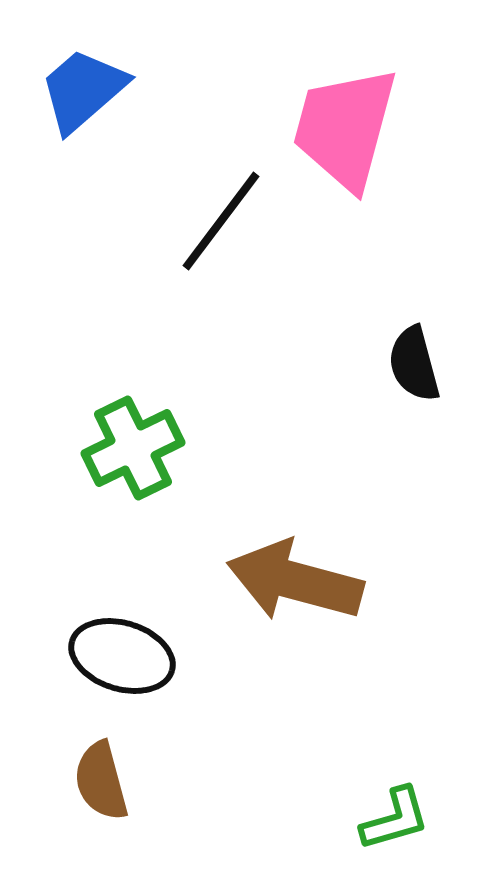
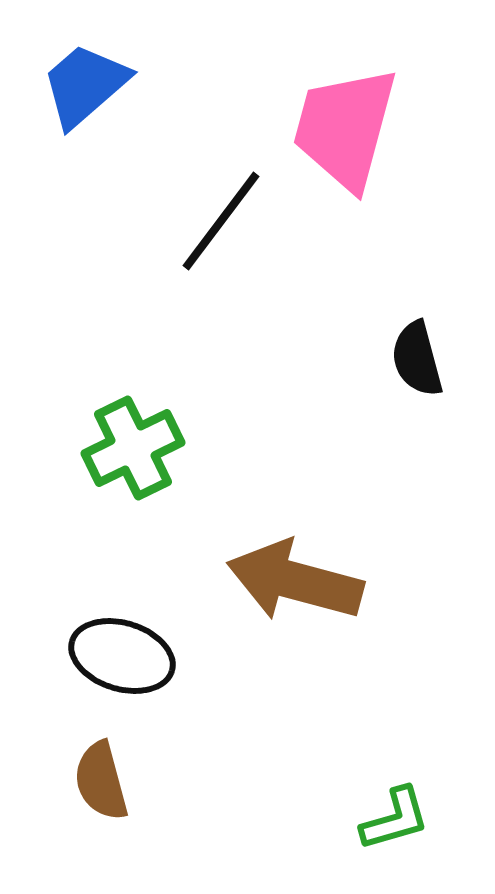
blue trapezoid: moved 2 px right, 5 px up
black semicircle: moved 3 px right, 5 px up
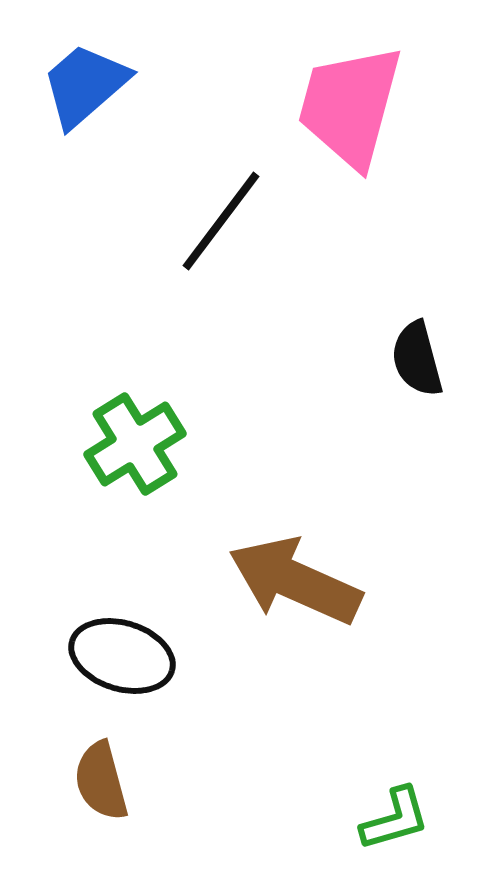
pink trapezoid: moved 5 px right, 22 px up
green cross: moved 2 px right, 4 px up; rotated 6 degrees counterclockwise
brown arrow: rotated 9 degrees clockwise
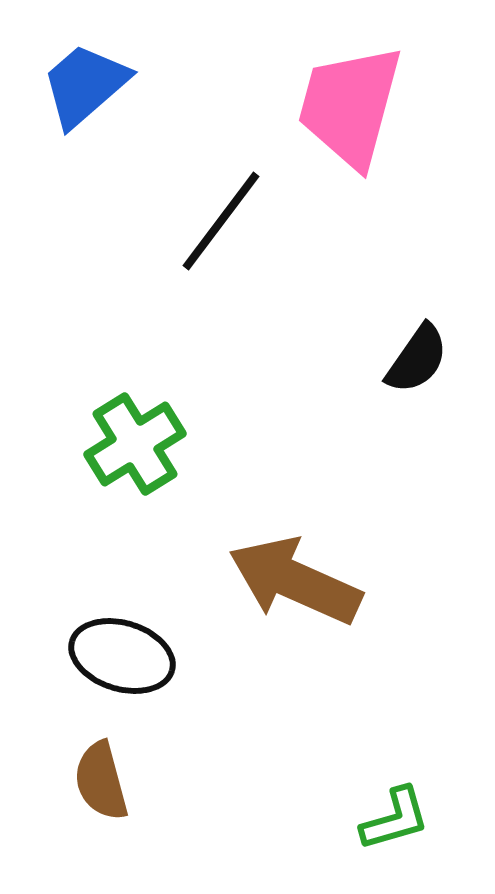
black semicircle: rotated 130 degrees counterclockwise
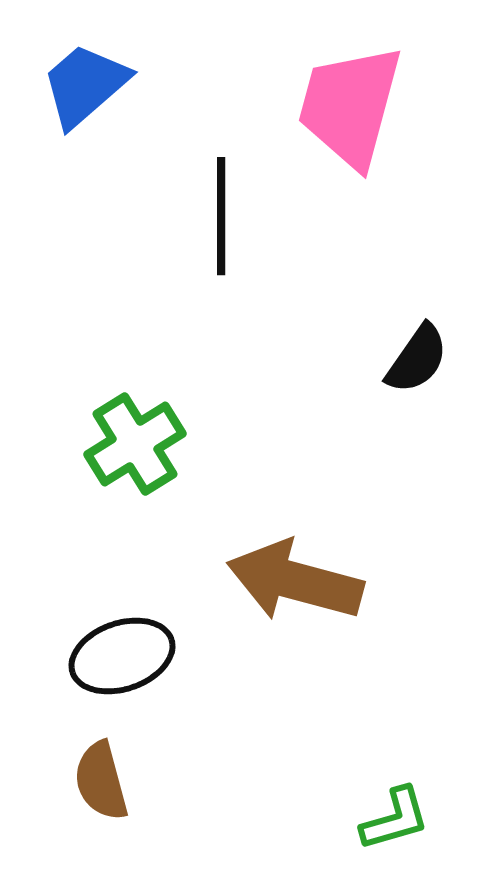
black line: moved 5 px up; rotated 37 degrees counterclockwise
brown arrow: rotated 9 degrees counterclockwise
black ellipse: rotated 36 degrees counterclockwise
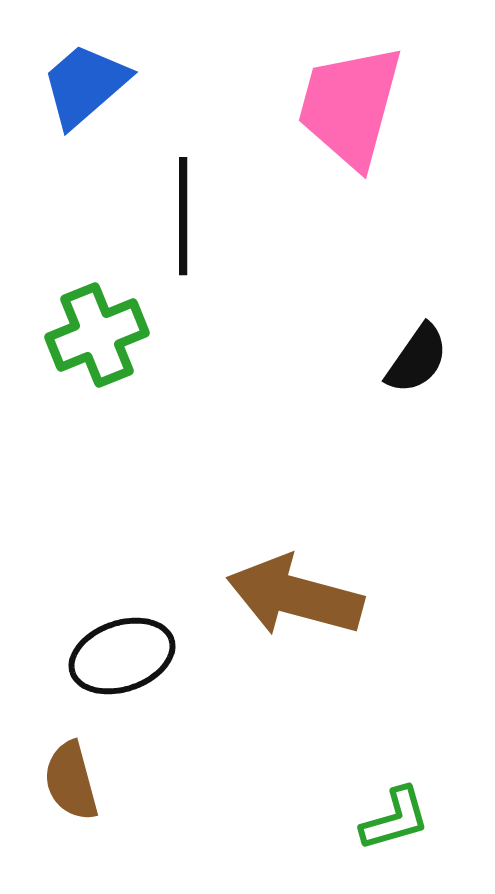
black line: moved 38 px left
green cross: moved 38 px left, 109 px up; rotated 10 degrees clockwise
brown arrow: moved 15 px down
brown semicircle: moved 30 px left
